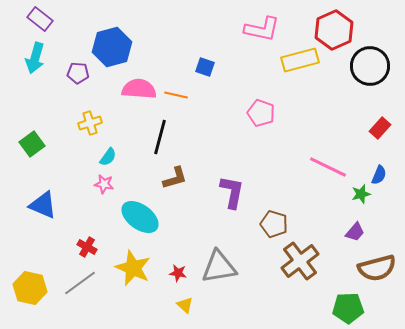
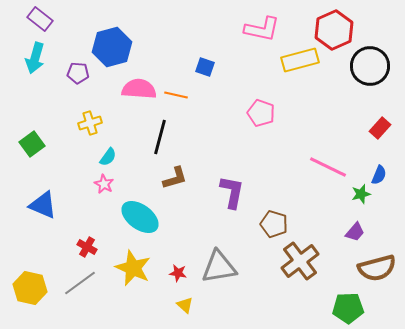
pink star: rotated 18 degrees clockwise
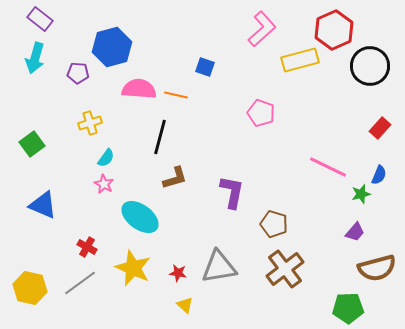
pink L-shape: rotated 54 degrees counterclockwise
cyan semicircle: moved 2 px left, 1 px down
brown cross: moved 15 px left, 8 px down
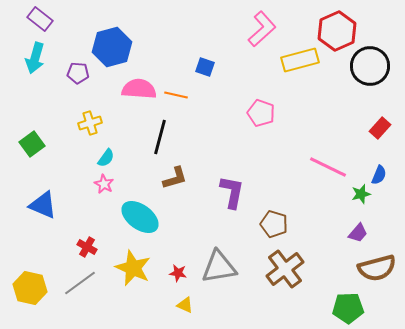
red hexagon: moved 3 px right, 1 px down
purple trapezoid: moved 3 px right, 1 px down
yellow triangle: rotated 18 degrees counterclockwise
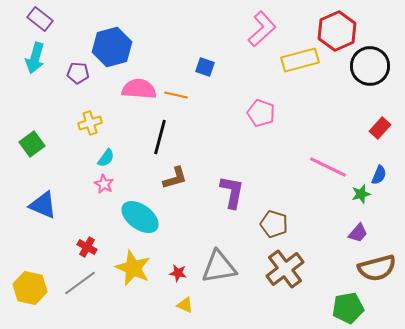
green pentagon: rotated 8 degrees counterclockwise
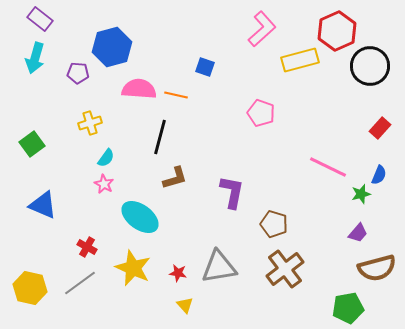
yellow triangle: rotated 24 degrees clockwise
